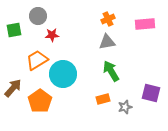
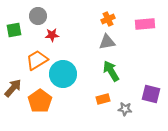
purple square: moved 1 px down
gray star: moved 2 px down; rotated 24 degrees clockwise
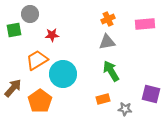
gray circle: moved 8 px left, 2 px up
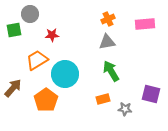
cyan circle: moved 2 px right
orange pentagon: moved 6 px right, 1 px up
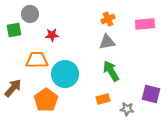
orange trapezoid: rotated 30 degrees clockwise
gray star: moved 2 px right
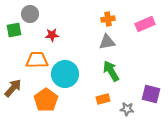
orange cross: rotated 16 degrees clockwise
pink rectangle: rotated 18 degrees counterclockwise
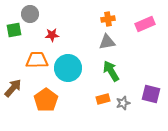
cyan circle: moved 3 px right, 6 px up
gray star: moved 4 px left, 6 px up; rotated 24 degrees counterclockwise
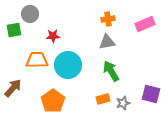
red star: moved 1 px right, 1 px down
cyan circle: moved 3 px up
orange pentagon: moved 7 px right, 1 px down
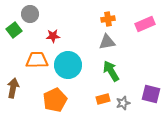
green square: rotated 28 degrees counterclockwise
brown arrow: rotated 30 degrees counterclockwise
orange pentagon: moved 2 px right, 1 px up; rotated 10 degrees clockwise
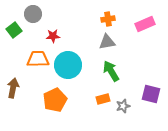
gray circle: moved 3 px right
orange trapezoid: moved 1 px right, 1 px up
gray star: moved 3 px down
